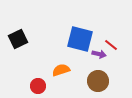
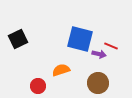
red line: moved 1 px down; rotated 16 degrees counterclockwise
brown circle: moved 2 px down
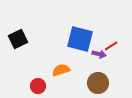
red line: rotated 56 degrees counterclockwise
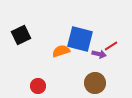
black square: moved 3 px right, 4 px up
orange semicircle: moved 19 px up
brown circle: moved 3 px left
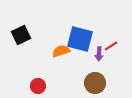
purple arrow: rotated 80 degrees clockwise
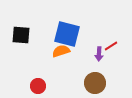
black square: rotated 30 degrees clockwise
blue square: moved 13 px left, 5 px up
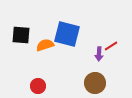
orange semicircle: moved 16 px left, 6 px up
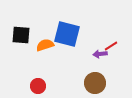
purple arrow: moved 1 px right; rotated 80 degrees clockwise
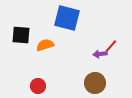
blue square: moved 16 px up
red line: rotated 16 degrees counterclockwise
